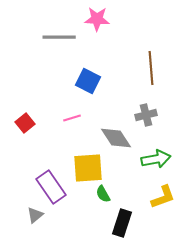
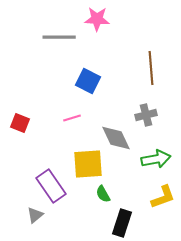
red square: moved 5 px left; rotated 30 degrees counterclockwise
gray diamond: rotated 8 degrees clockwise
yellow square: moved 4 px up
purple rectangle: moved 1 px up
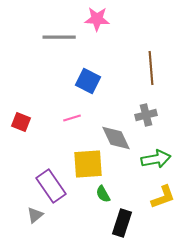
red square: moved 1 px right, 1 px up
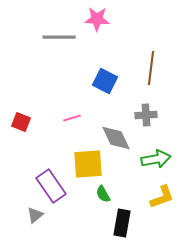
brown line: rotated 12 degrees clockwise
blue square: moved 17 px right
gray cross: rotated 10 degrees clockwise
yellow L-shape: moved 1 px left
black rectangle: rotated 8 degrees counterclockwise
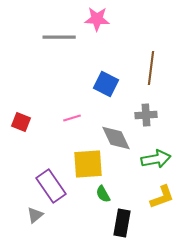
blue square: moved 1 px right, 3 px down
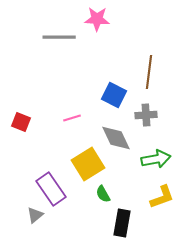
brown line: moved 2 px left, 4 px down
blue square: moved 8 px right, 11 px down
yellow square: rotated 28 degrees counterclockwise
purple rectangle: moved 3 px down
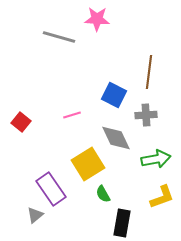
gray line: rotated 16 degrees clockwise
pink line: moved 3 px up
red square: rotated 18 degrees clockwise
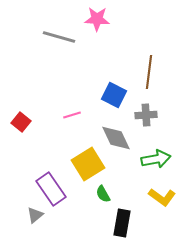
yellow L-shape: rotated 56 degrees clockwise
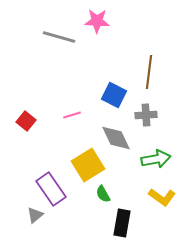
pink star: moved 2 px down
red square: moved 5 px right, 1 px up
yellow square: moved 1 px down
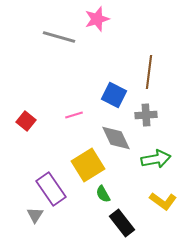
pink star: moved 2 px up; rotated 20 degrees counterclockwise
pink line: moved 2 px right
yellow L-shape: moved 1 px right, 4 px down
gray triangle: rotated 18 degrees counterclockwise
black rectangle: rotated 48 degrees counterclockwise
